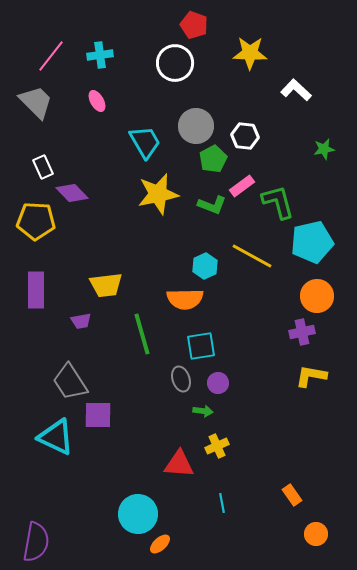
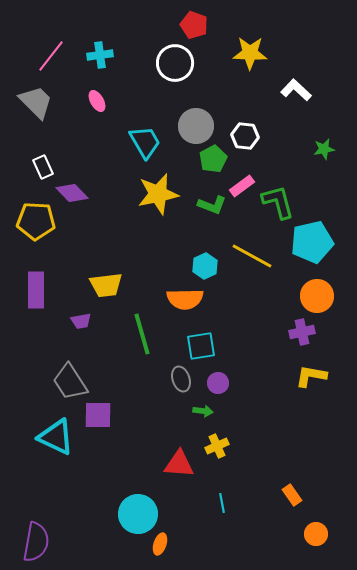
orange ellipse at (160, 544): rotated 30 degrees counterclockwise
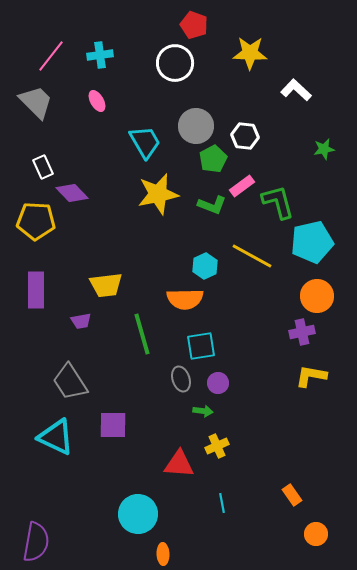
purple square at (98, 415): moved 15 px right, 10 px down
orange ellipse at (160, 544): moved 3 px right, 10 px down; rotated 20 degrees counterclockwise
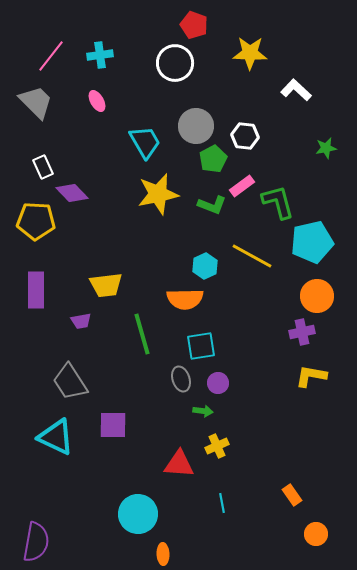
green star at (324, 149): moved 2 px right, 1 px up
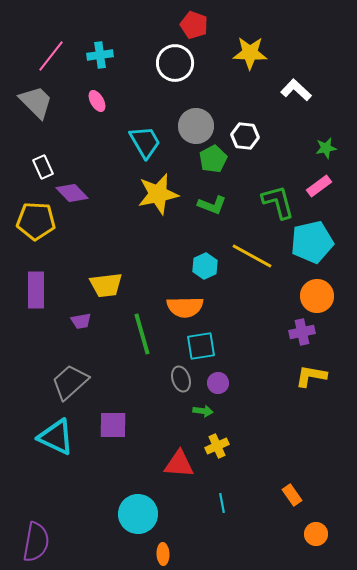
pink rectangle at (242, 186): moved 77 px right
orange semicircle at (185, 299): moved 8 px down
gray trapezoid at (70, 382): rotated 81 degrees clockwise
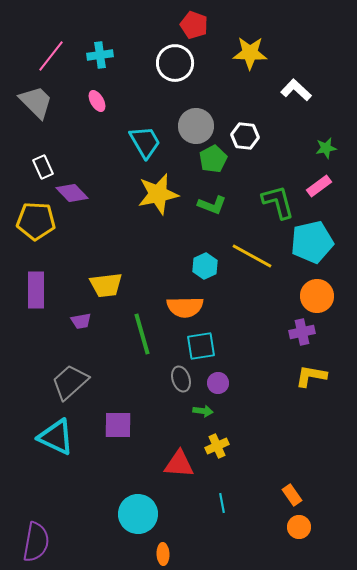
purple square at (113, 425): moved 5 px right
orange circle at (316, 534): moved 17 px left, 7 px up
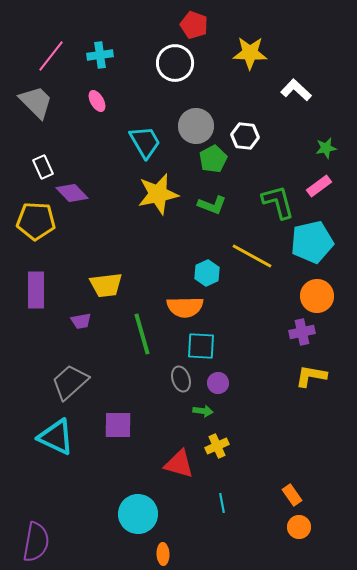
cyan hexagon at (205, 266): moved 2 px right, 7 px down
cyan square at (201, 346): rotated 12 degrees clockwise
red triangle at (179, 464): rotated 12 degrees clockwise
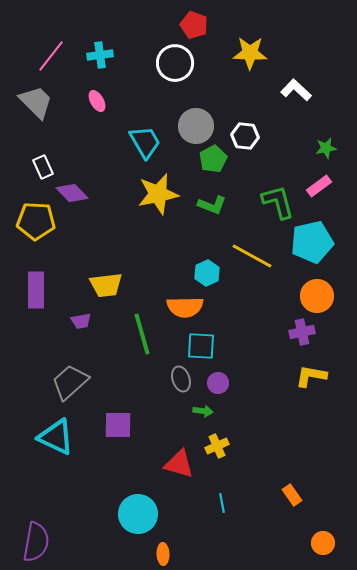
orange circle at (299, 527): moved 24 px right, 16 px down
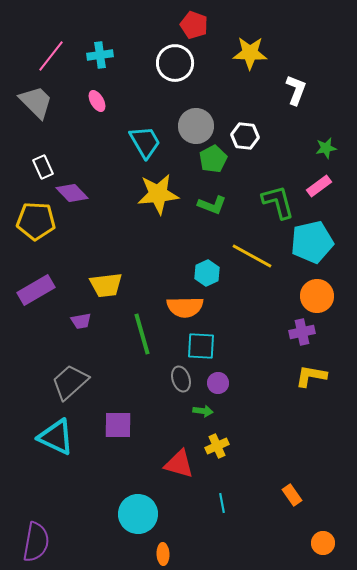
white L-shape at (296, 90): rotated 68 degrees clockwise
yellow star at (158, 194): rotated 6 degrees clockwise
purple rectangle at (36, 290): rotated 60 degrees clockwise
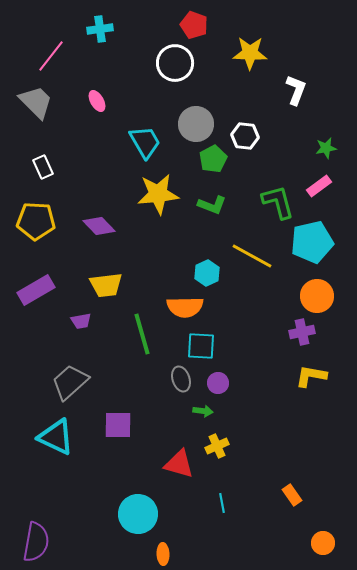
cyan cross at (100, 55): moved 26 px up
gray circle at (196, 126): moved 2 px up
purple diamond at (72, 193): moved 27 px right, 33 px down
